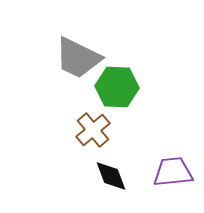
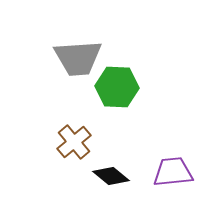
gray trapezoid: rotated 30 degrees counterclockwise
brown cross: moved 19 px left, 12 px down
black diamond: rotated 30 degrees counterclockwise
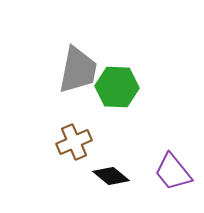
gray trapezoid: moved 12 px down; rotated 75 degrees counterclockwise
brown cross: rotated 16 degrees clockwise
purple trapezoid: rotated 123 degrees counterclockwise
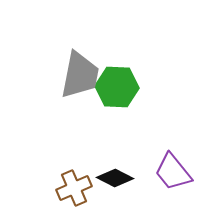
gray trapezoid: moved 2 px right, 5 px down
brown cross: moved 46 px down
black diamond: moved 4 px right, 2 px down; rotated 12 degrees counterclockwise
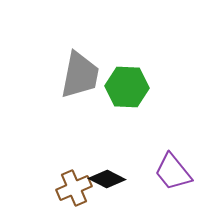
green hexagon: moved 10 px right
black diamond: moved 8 px left, 1 px down
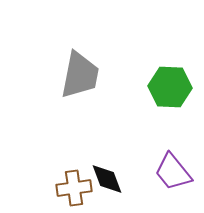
green hexagon: moved 43 px right
black diamond: rotated 42 degrees clockwise
brown cross: rotated 16 degrees clockwise
